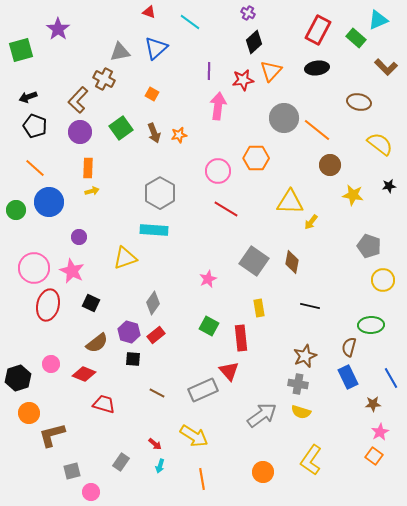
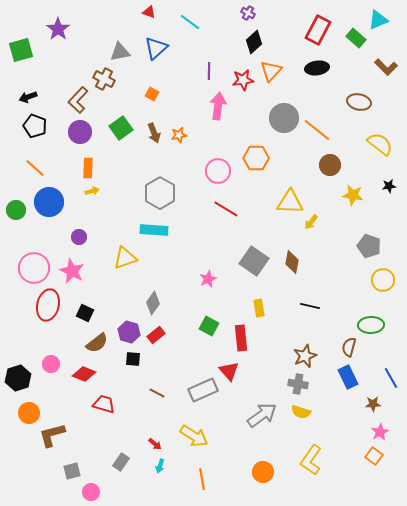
black square at (91, 303): moved 6 px left, 10 px down
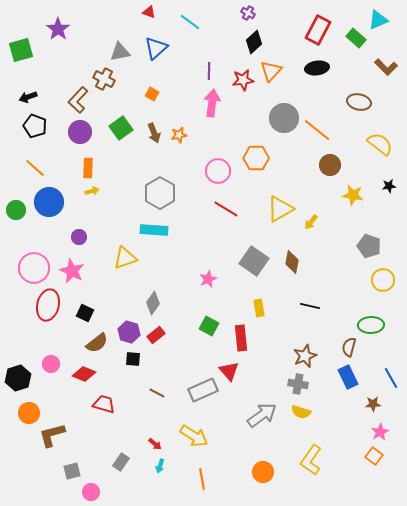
pink arrow at (218, 106): moved 6 px left, 3 px up
yellow triangle at (290, 202): moved 10 px left, 7 px down; rotated 32 degrees counterclockwise
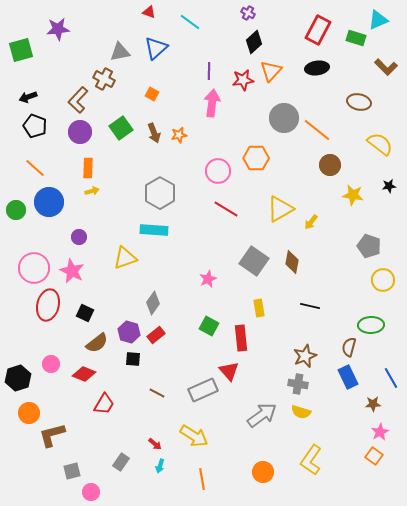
purple star at (58, 29): rotated 30 degrees clockwise
green rectangle at (356, 38): rotated 24 degrees counterclockwise
red trapezoid at (104, 404): rotated 105 degrees clockwise
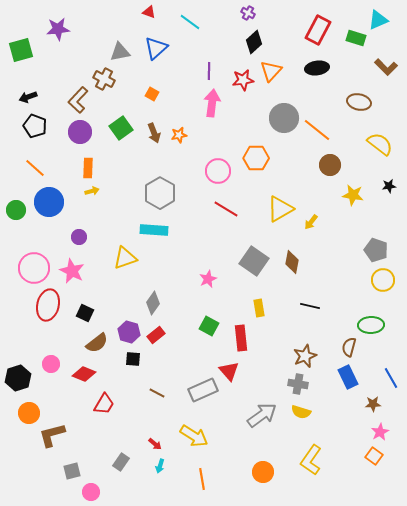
gray pentagon at (369, 246): moved 7 px right, 4 px down
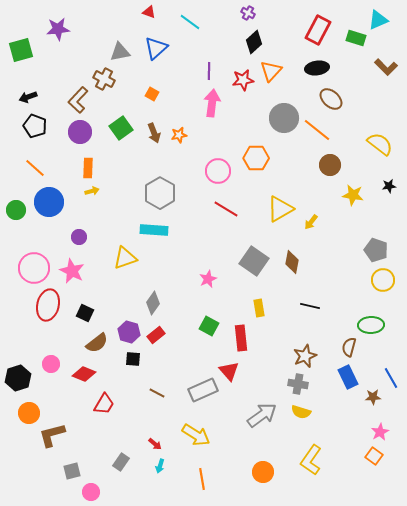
brown ellipse at (359, 102): moved 28 px left, 3 px up; rotated 30 degrees clockwise
brown star at (373, 404): moved 7 px up
yellow arrow at (194, 436): moved 2 px right, 1 px up
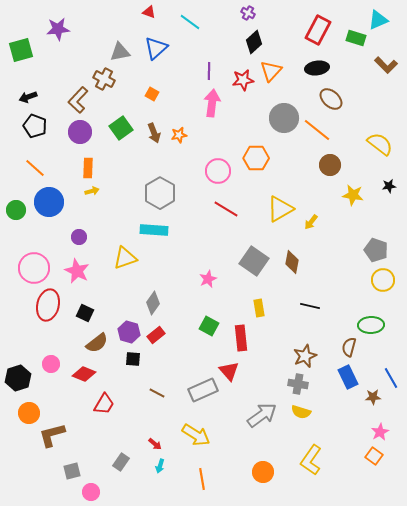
brown L-shape at (386, 67): moved 2 px up
pink star at (72, 271): moved 5 px right
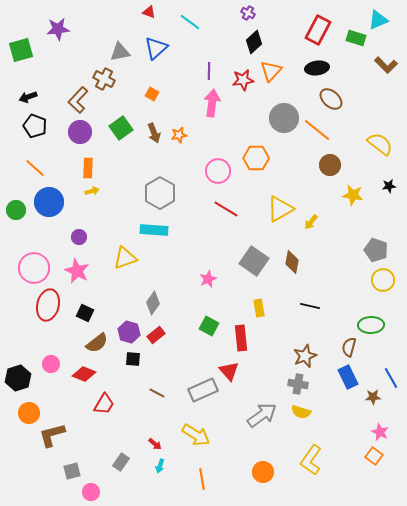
pink star at (380, 432): rotated 18 degrees counterclockwise
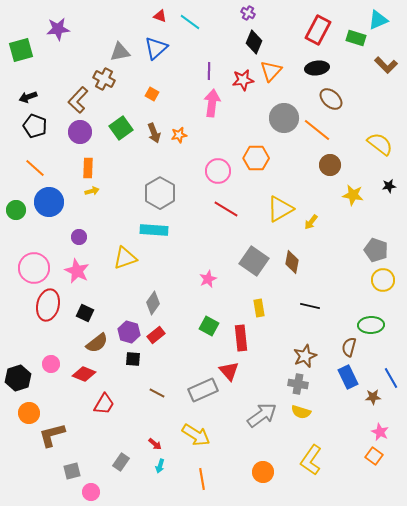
red triangle at (149, 12): moved 11 px right, 4 px down
black diamond at (254, 42): rotated 25 degrees counterclockwise
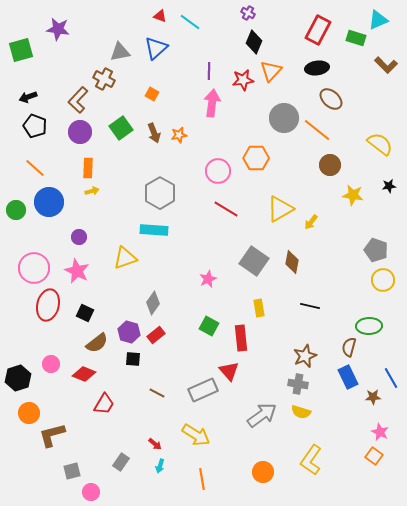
purple star at (58, 29): rotated 15 degrees clockwise
green ellipse at (371, 325): moved 2 px left, 1 px down
